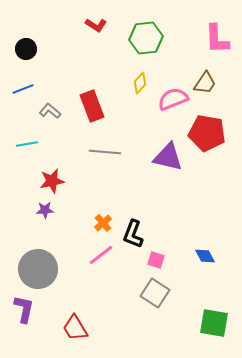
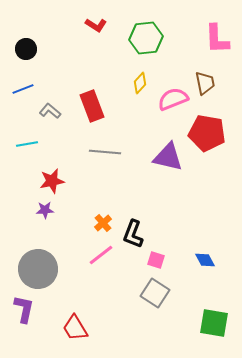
brown trapezoid: rotated 45 degrees counterclockwise
blue diamond: moved 4 px down
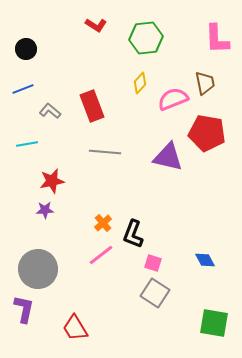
pink square: moved 3 px left, 3 px down
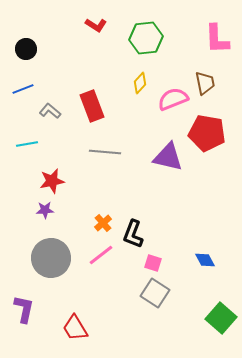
gray circle: moved 13 px right, 11 px up
green square: moved 7 px right, 5 px up; rotated 32 degrees clockwise
